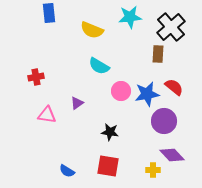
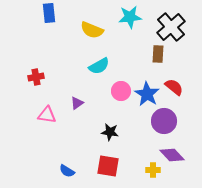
cyan semicircle: rotated 60 degrees counterclockwise
blue star: rotated 30 degrees counterclockwise
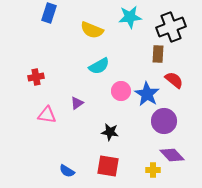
blue rectangle: rotated 24 degrees clockwise
black cross: rotated 20 degrees clockwise
red semicircle: moved 7 px up
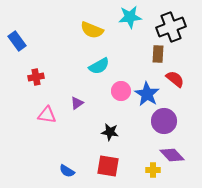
blue rectangle: moved 32 px left, 28 px down; rotated 54 degrees counterclockwise
red semicircle: moved 1 px right, 1 px up
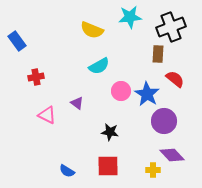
purple triangle: rotated 48 degrees counterclockwise
pink triangle: rotated 18 degrees clockwise
red square: rotated 10 degrees counterclockwise
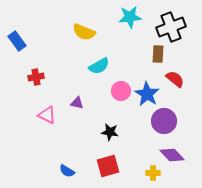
yellow semicircle: moved 8 px left, 2 px down
purple triangle: rotated 24 degrees counterclockwise
red square: rotated 15 degrees counterclockwise
yellow cross: moved 3 px down
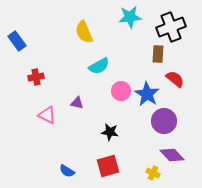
yellow semicircle: rotated 45 degrees clockwise
yellow cross: rotated 24 degrees clockwise
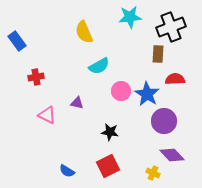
red semicircle: rotated 42 degrees counterclockwise
red square: rotated 10 degrees counterclockwise
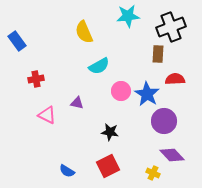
cyan star: moved 2 px left, 1 px up
red cross: moved 2 px down
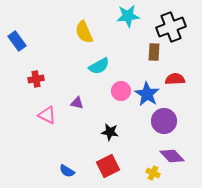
brown rectangle: moved 4 px left, 2 px up
purple diamond: moved 1 px down
